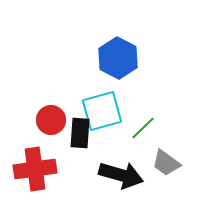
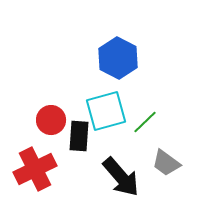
cyan square: moved 4 px right
green line: moved 2 px right, 6 px up
black rectangle: moved 1 px left, 3 px down
red cross: rotated 18 degrees counterclockwise
black arrow: moved 2 px down; rotated 33 degrees clockwise
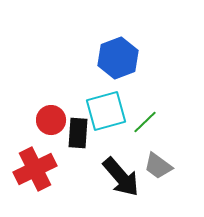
blue hexagon: rotated 12 degrees clockwise
black rectangle: moved 1 px left, 3 px up
gray trapezoid: moved 8 px left, 3 px down
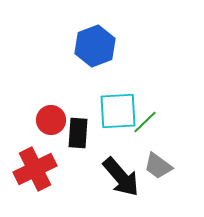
blue hexagon: moved 23 px left, 12 px up
cyan square: moved 12 px right; rotated 12 degrees clockwise
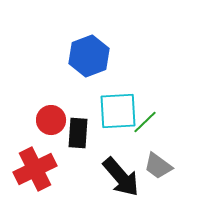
blue hexagon: moved 6 px left, 10 px down
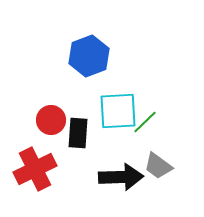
black arrow: rotated 51 degrees counterclockwise
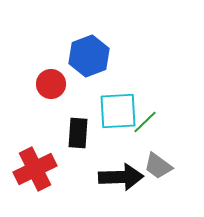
red circle: moved 36 px up
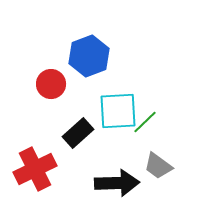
black rectangle: rotated 44 degrees clockwise
black arrow: moved 4 px left, 6 px down
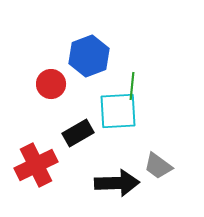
green line: moved 13 px left, 36 px up; rotated 40 degrees counterclockwise
black rectangle: rotated 12 degrees clockwise
red cross: moved 1 px right, 4 px up
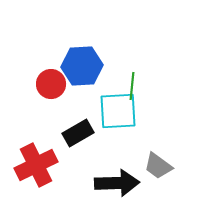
blue hexagon: moved 7 px left, 10 px down; rotated 18 degrees clockwise
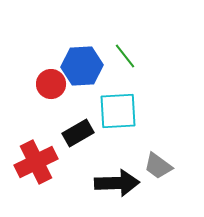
green line: moved 7 px left, 30 px up; rotated 44 degrees counterclockwise
red cross: moved 3 px up
